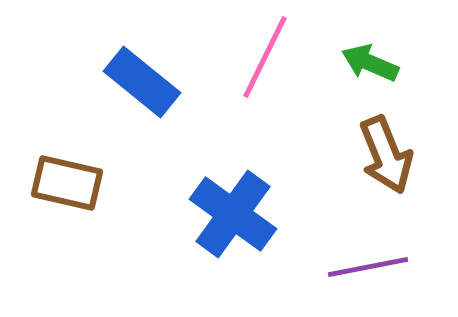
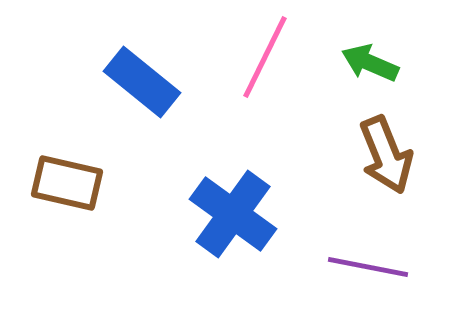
purple line: rotated 22 degrees clockwise
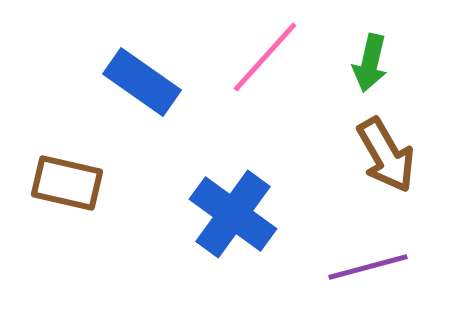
pink line: rotated 16 degrees clockwise
green arrow: rotated 100 degrees counterclockwise
blue rectangle: rotated 4 degrees counterclockwise
brown arrow: rotated 8 degrees counterclockwise
purple line: rotated 26 degrees counterclockwise
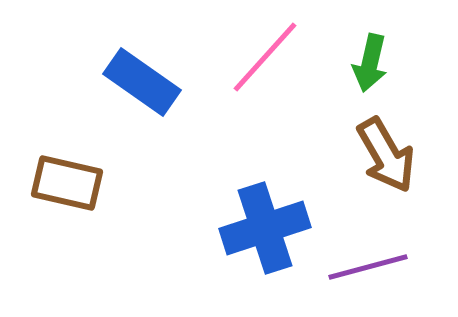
blue cross: moved 32 px right, 14 px down; rotated 36 degrees clockwise
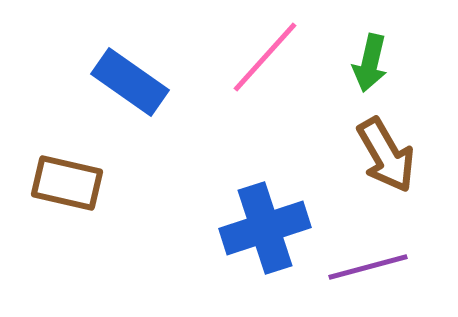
blue rectangle: moved 12 px left
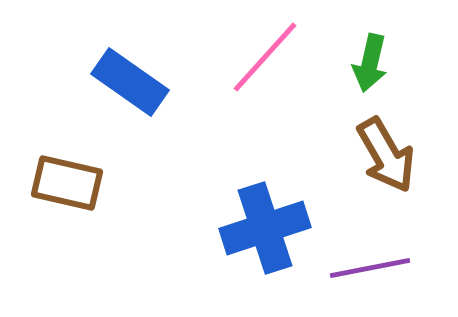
purple line: moved 2 px right, 1 px down; rotated 4 degrees clockwise
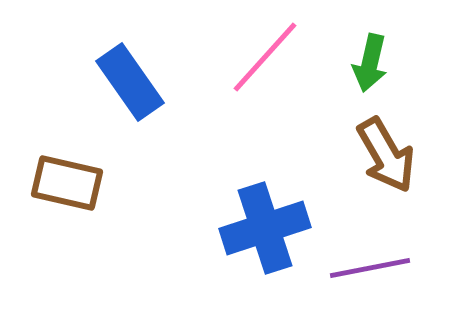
blue rectangle: rotated 20 degrees clockwise
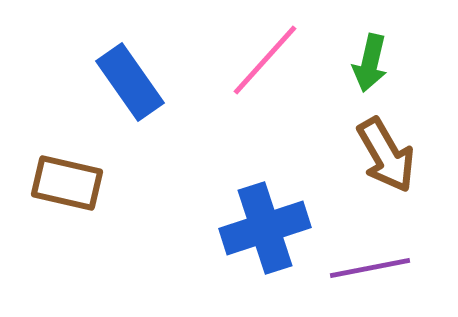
pink line: moved 3 px down
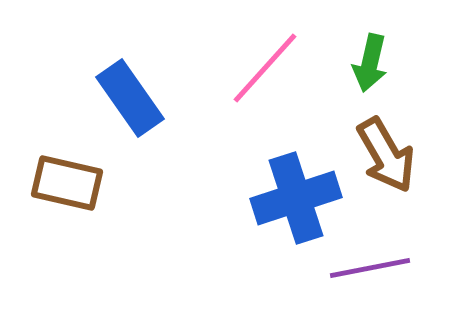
pink line: moved 8 px down
blue rectangle: moved 16 px down
blue cross: moved 31 px right, 30 px up
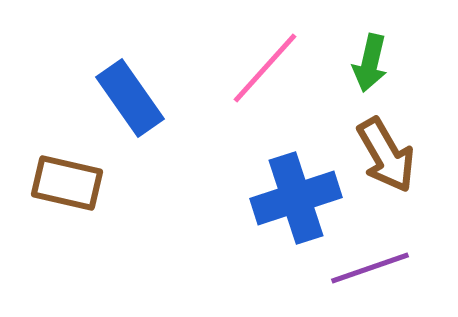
purple line: rotated 8 degrees counterclockwise
